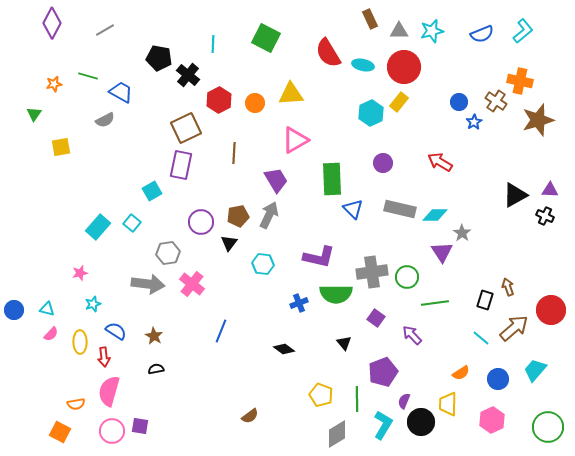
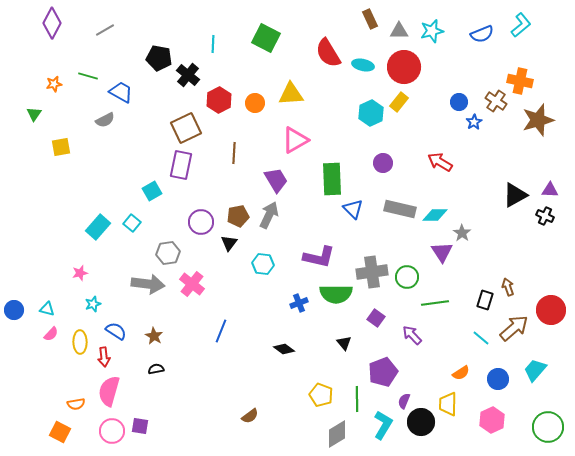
cyan L-shape at (523, 31): moved 2 px left, 6 px up
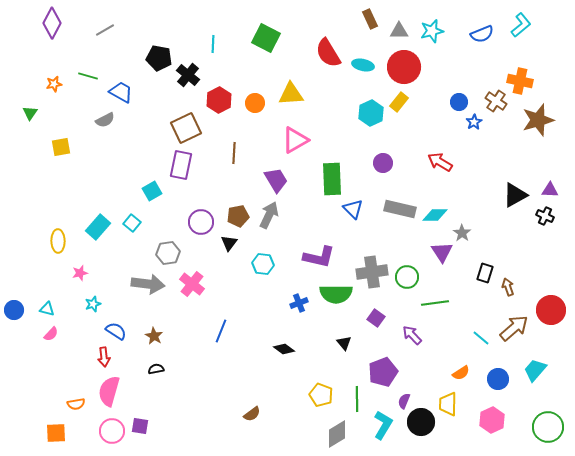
green triangle at (34, 114): moved 4 px left, 1 px up
black rectangle at (485, 300): moved 27 px up
yellow ellipse at (80, 342): moved 22 px left, 101 px up
brown semicircle at (250, 416): moved 2 px right, 2 px up
orange square at (60, 432): moved 4 px left, 1 px down; rotated 30 degrees counterclockwise
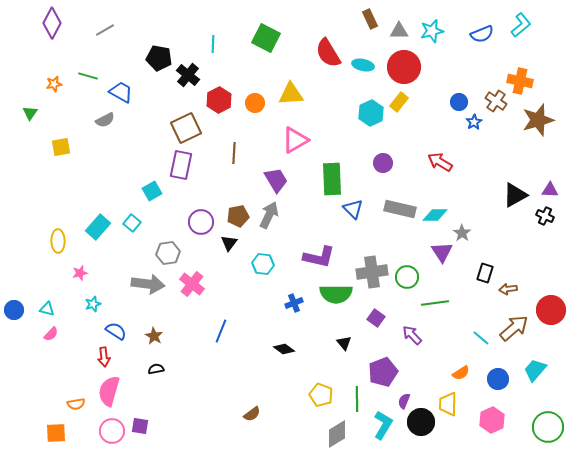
brown arrow at (508, 287): moved 2 px down; rotated 78 degrees counterclockwise
blue cross at (299, 303): moved 5 px left
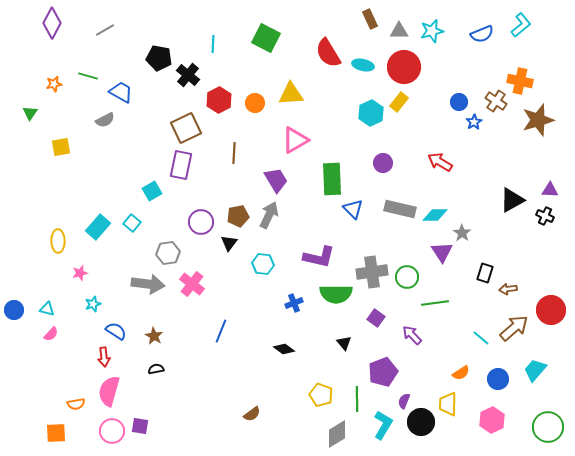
black triangle at (515, 195): moved 3 px left, 5 px down
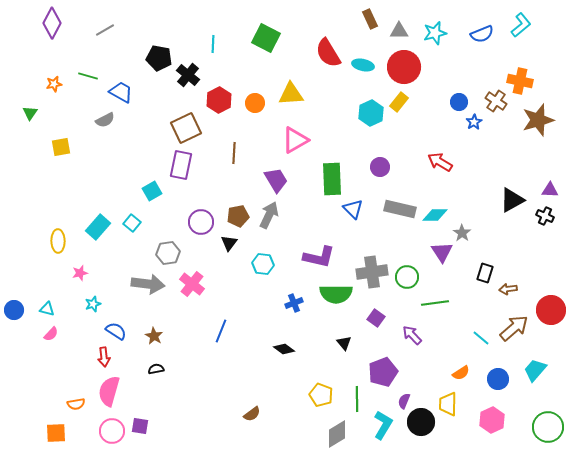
cyan star at (432, 31): moved 3 px right, 2 px down
purple circle at (383, 163): moved 3 px left, 4 px down
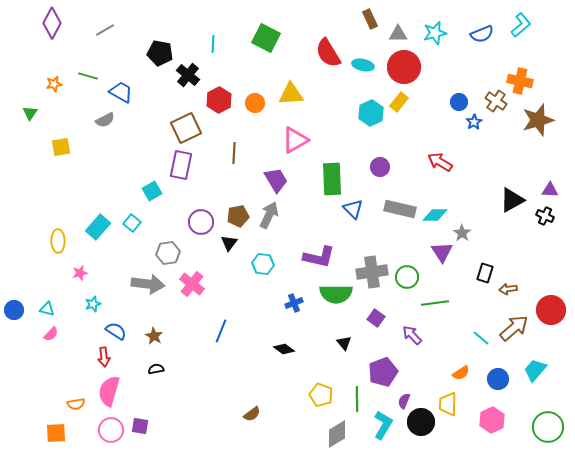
gray triangle at (399, 31): moved 1 px left, 3 px down
black pentagon at (159, 58): moved 1 px right, 5 px up
pink circle at (112, 431): moved 1 px left, 1 px up
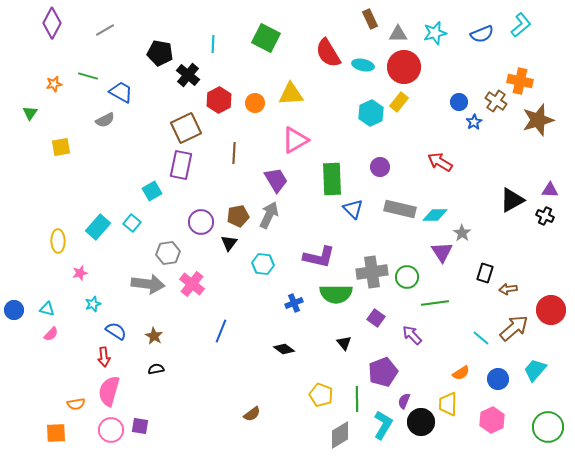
gray diamond at (337, 434): moved 3 px right, 1 px down
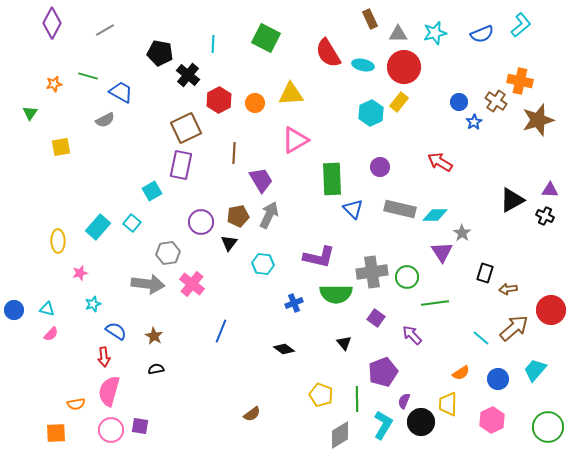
purple trapezoid at (276, 180): moved 15 px left
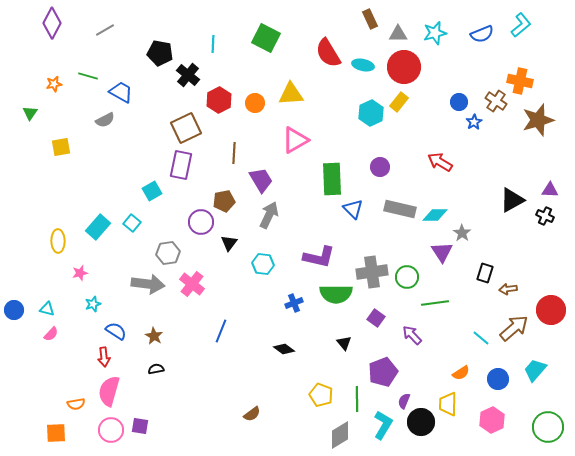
brown pentagon at (238, 216): moved 14 px left, 15 px up
